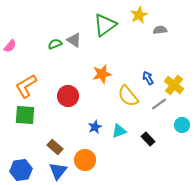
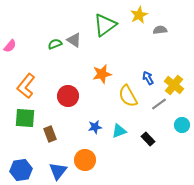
orange L-shape: rotated 20 degrees counterclockwise
yellow semicircle: rotated 10 degrees clockwise
green square: moved 3 px down
blue star: rotated 16 degrees clockwise
brown rectangle: moved 5 px left, 13 px up; rotated 28 degrees clockwise
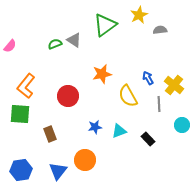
gray line: rotated 56 degrees counterclockwise
green square: moved 5 px left, 4 px up
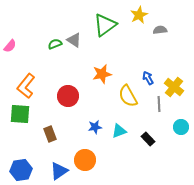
yellow cross: moved 2 px down
cyan circle: moved 1 px left, 2 px down
blue triangle: moved 1 px right; rotated 18 degrees clockwise
